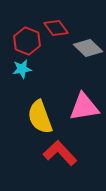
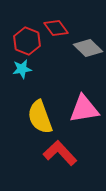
pink triangle: moved 2 px down
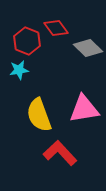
cyan star: moved 3 px left, 1 px down
yellow semicircle: moved 1 px left, 2 px up
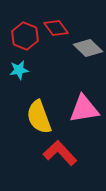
red hexagon: moved 2 px left, 5 px up
yellow semicircle: moved 2 px down
